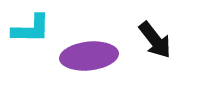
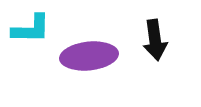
black arrow: rotated 30 degrees clockwise
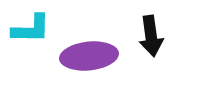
black arrow: moved 4 px left, 4 px up
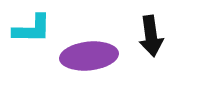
cyan L-shape: moved 1 px right
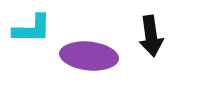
purple ellipse: rotated 12 degrees clockwise
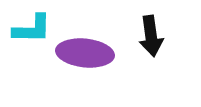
purple ellipse: moved 4 px left, 3 px up
